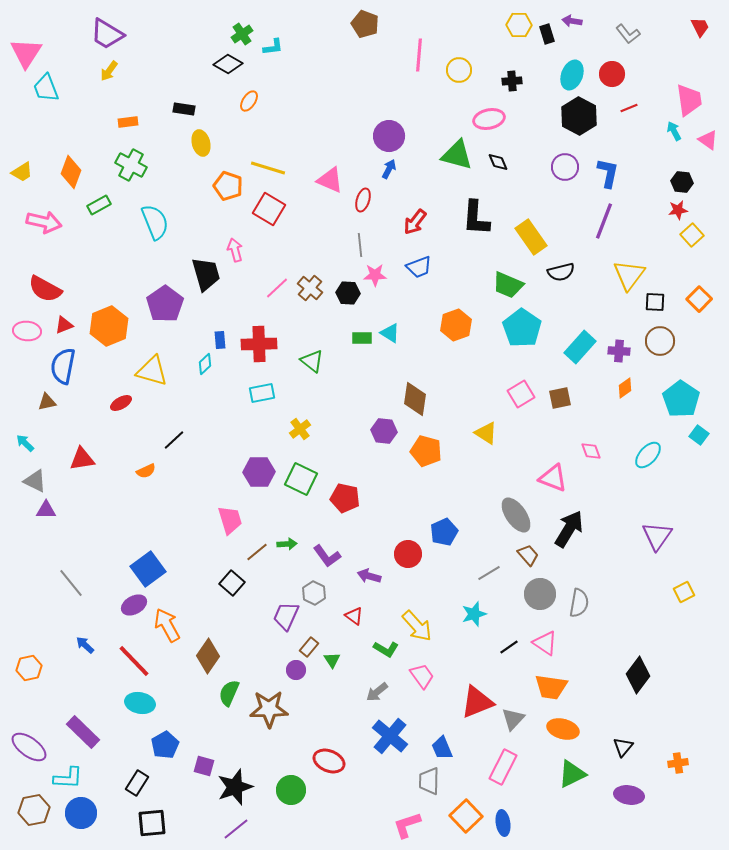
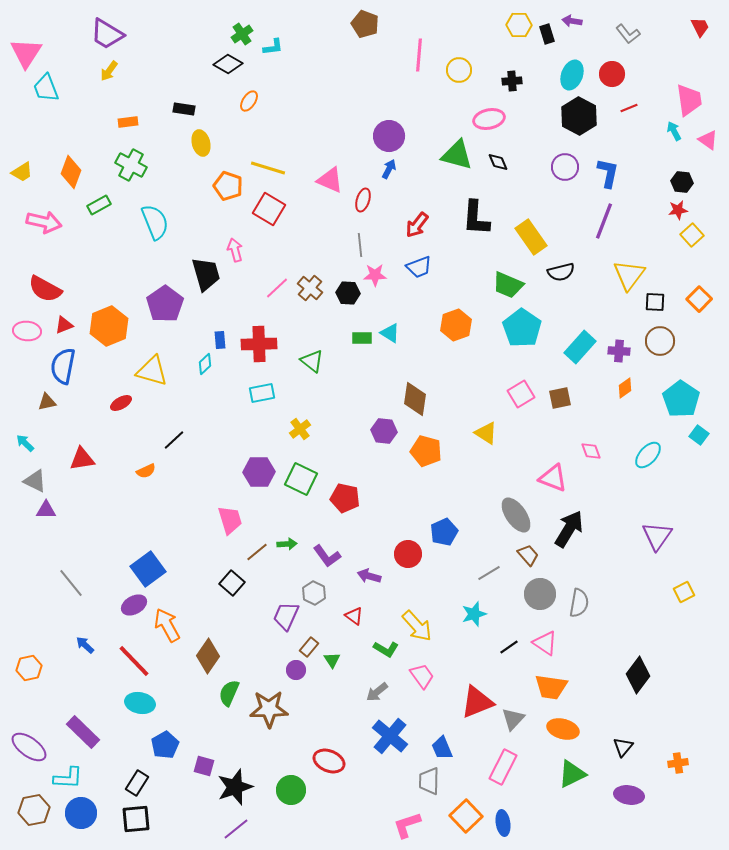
red arrow at (415, 222): moved 2 px right, 3 px down
black square at (152, 823): moved 16 px left, 4 px up
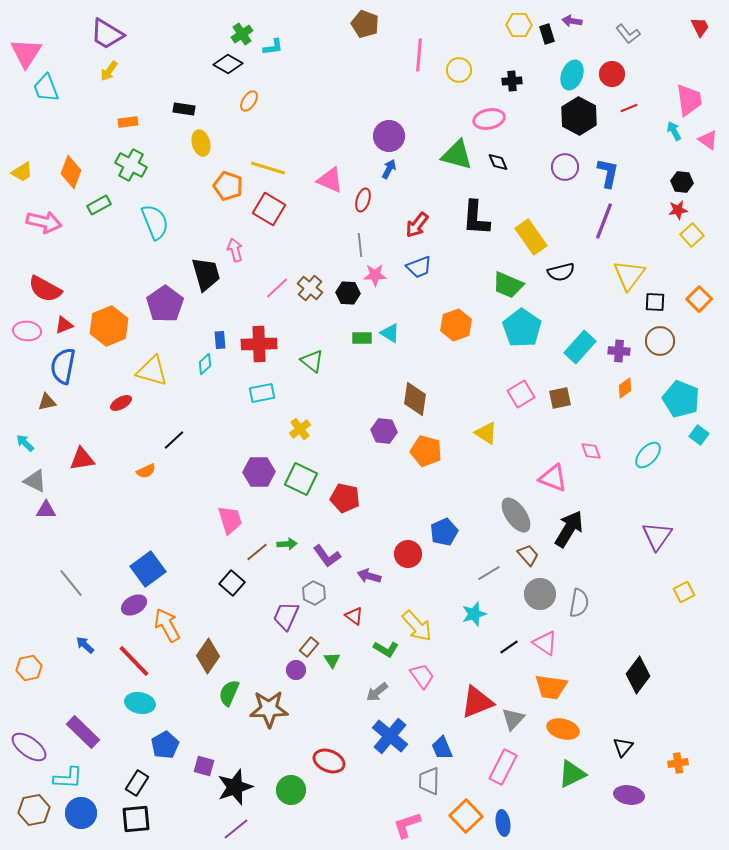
cyan pentagon at (681, 399): rotated 12 degrees counterclockwise
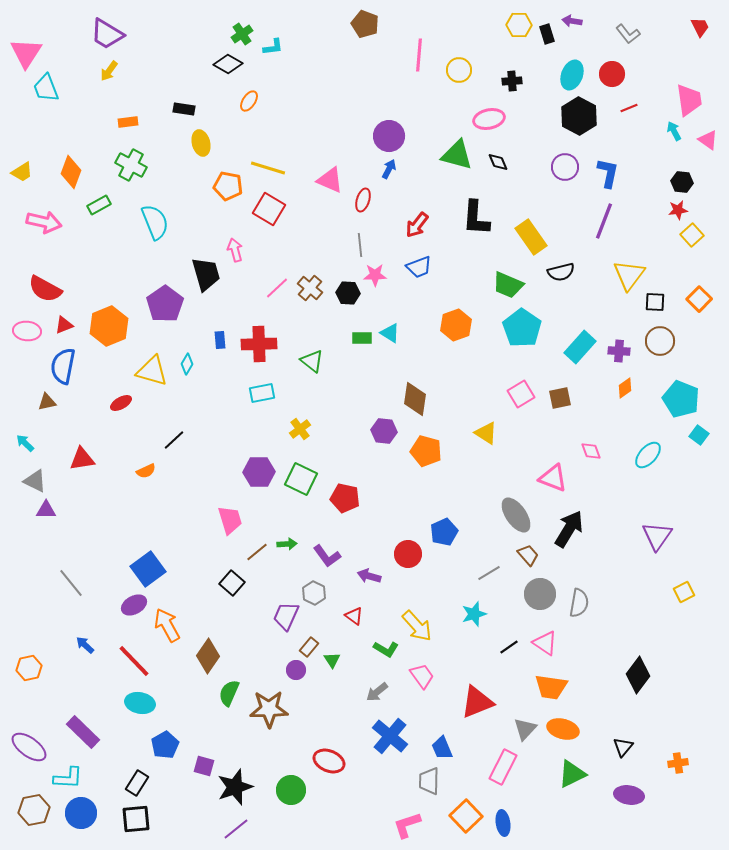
orange pentagon at (228, 186): rotated 8 degrees counterclockwise
cyan diamond at (205, 364): moved 18 px left; rotated 15 degrees counterclockwise
gray triangle at (513, 719): moved 12 px right, 10 px down
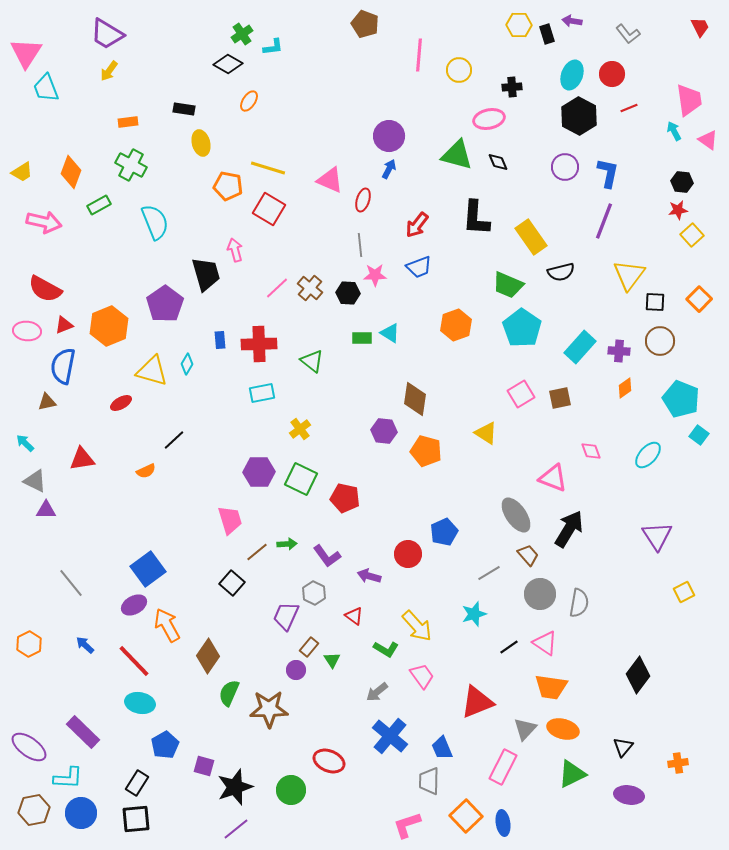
black cross at (512, 81): moved 6 px down
purple triangle at (657, 536): rotated 8 degrees counterclockwise
orange hexagon at (29, 668): moved 24 px up; rotated 15 degrees counterclockwise
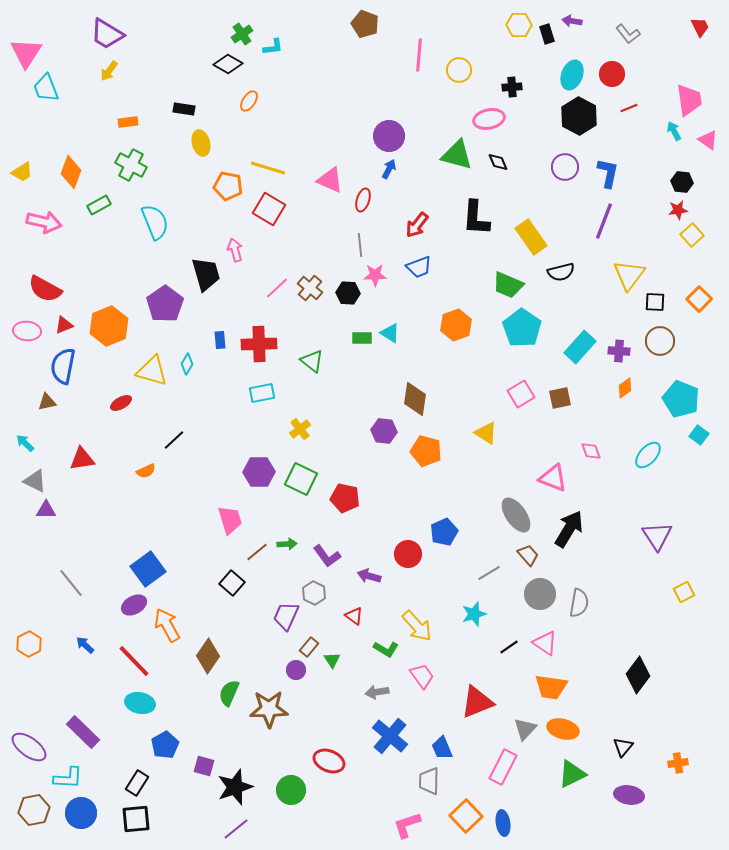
gray arrow at (377, 692): rotated 30 degrees clockwise
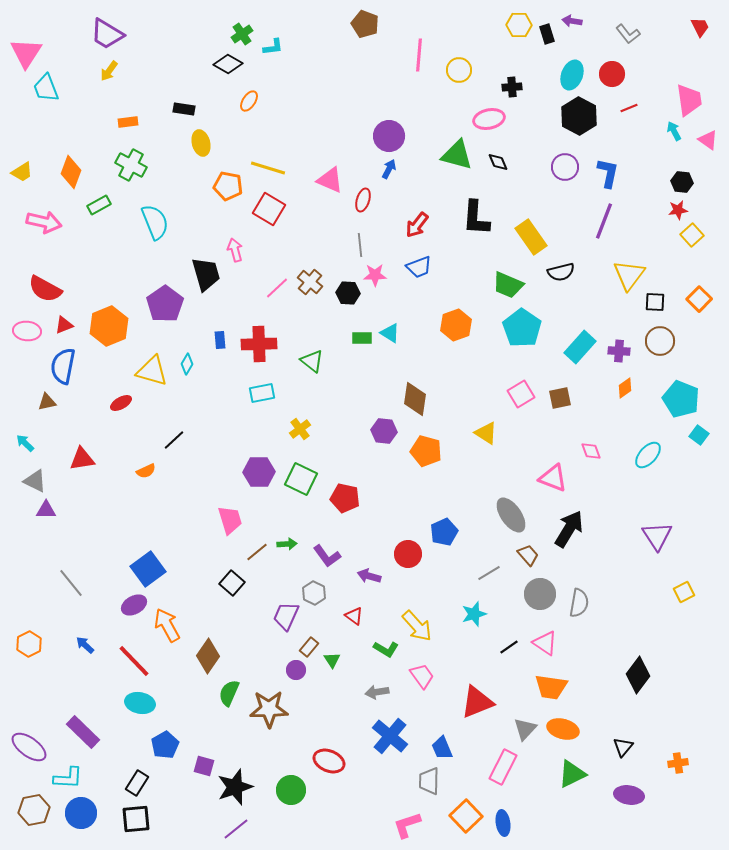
brown cross at (310, 288): moved 6 px up
gray ellipse at (516, 515): moved 5 px left
